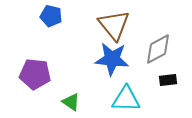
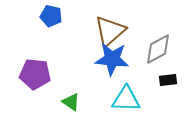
brown triangle: moved 4 px left, 6 px down; rotated 28 degrees clockwise
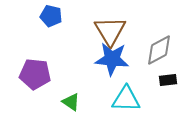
brown triangle: rotated 20 degrees counterclockwise
gray diamond: moved 1 px right, 1 px down
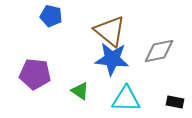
brown triangle: rotated 20 degrees counterclockwise
gray diamond: moved 1 px down; rotated 16 degrees clockwise
black rectangle: moved 7 px right, 22 px down; rotated 18 degrees clockwise
green triangle: moved 9 px right, 11 px up
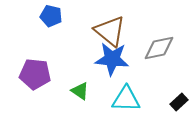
gray diamond: moved 3 px up
black rectangle: moved 4 px right; rotated 54 degrees counterclockwise
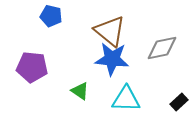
gray diamond: moved 3 px right
purple pentagon: moved 3 px left, 7 px up
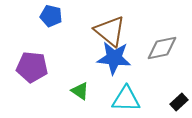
blue star: moved 2 px right, 1 px up
